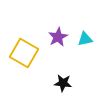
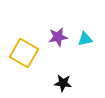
purple star: rotated 18 degrees clockwise
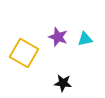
purple star: rotated 30 degrees clockwise
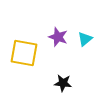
cyan triangle: rotated 28 degrees counterclockwise
yellow square: rotated 20 degrees counterclockwise
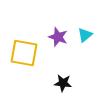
cyan triangle: moved 4 px up
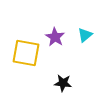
purple star: moved 3 px left; rotated 12 degrees clockwise
yellow square: moved 2 px right
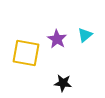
purple star: moved 2 px right, 2 px down
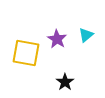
cyan triangle: moved 1 px right
black star: moved 2 px right, 1 px up; rotated 30 degrees clockwise
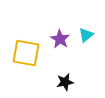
purple star: moved 3 px right
black star: rotated 24 degrees clockwise
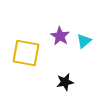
cyan triangle: moved 2 px left, 6 px down
purple star: moved 3 px up
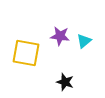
purple star: rotated 24 degrees counterclockwise
black star: rotated 30 degrees clockwise
